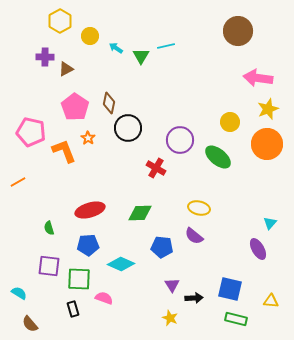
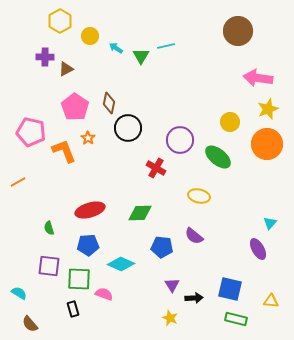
yellow ellipse at (199, 208): moved 12 px up
pink semicircle at (104, 298): moved 4 px up
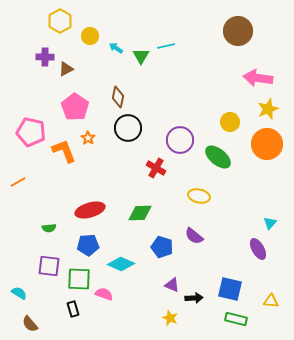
brown diamond at (109, 103): moved 9 px right, 6 px up
green semicircle at (49, 228): rotated 80 degrees counterclockwise
blue pentagon at (162, 247): rotated 10 degrees clockwise
purple triangle at (172, 285): rotated 35 degrees counterclockwise
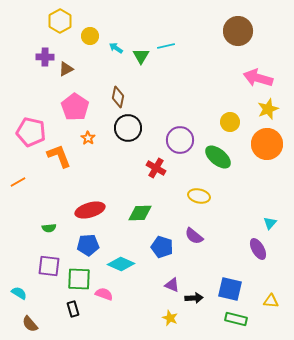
pink arrow at (258, 78): rotated 8 degrees clockwise
orange L-shape at (64, 151): moved 5 px left, 5 px down
